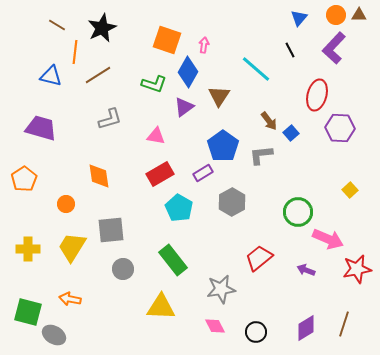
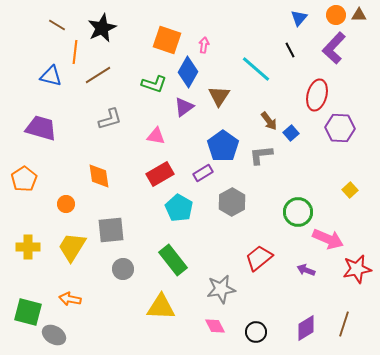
yellow cross at (28, 249): moved 2 px up
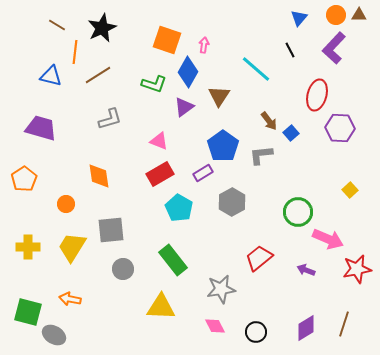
pink triangle at (156, 136): moved 3 px right, 5 px down; rotated 12 degrees clockwise
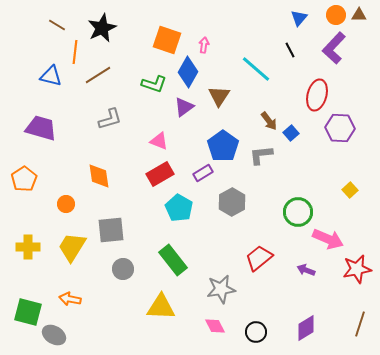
brown line at (344, 324): moved 16 px right
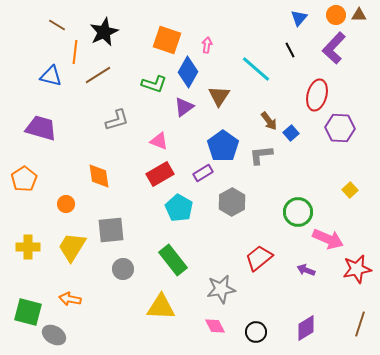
black star at (102, 28): moved 2 px right, 4 px down
pink arrow at (204, 45): moved 3 px right
gray L-shape at (110, 119): moved 7 px right, 1 px down
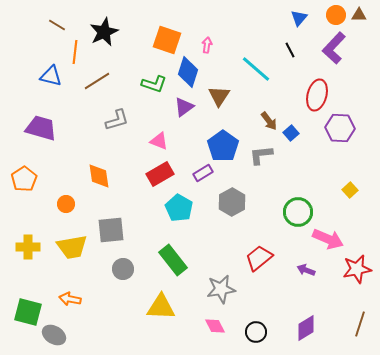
blue diamond at (188, 72): rotated 12 degrees counterclockwise
brown line at (98, 75): moved 1 px left, 6 px down
yellow trapezoid at (72, 247): rotated 132 degrees counterclockwise
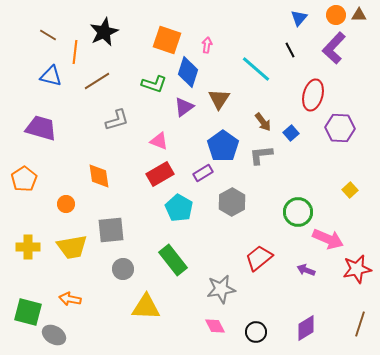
brown line at (57, 25): moved 9 px left, 10 px down
red ellipse at (317, 95): moved 4 px left
brown triangle at (219, 96): moved 3 px down
brown arrow at (269, 121): moved 6 px left, 1 px down
yellow triangle at (161, 307): moved 15 px left
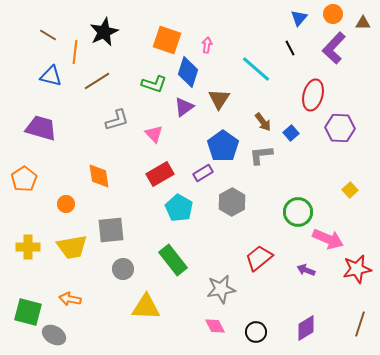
orange circle at (336, 15): moved 3 px left, 1 px up
brown triangle at (359, 15): moved 4 px right, 8 px down
black line at (290, 50): moved 2 px up
pink triangle at (159, 141): moved 5 px left, 7 px up; rotated 24 degrees clockwise
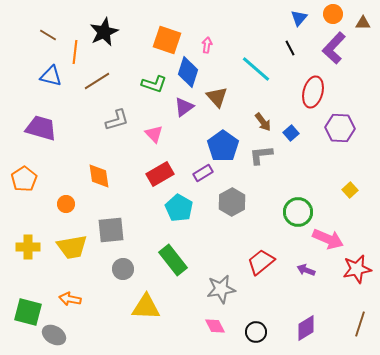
red ellipse at (313, 95): moved 3 px up
brown triangle at (219, 99): moved 2 px left, 2 px up; rotated 15 degrees counterclockwise
red trapezoid at (259, 258): moved 2 px right, 4 px down
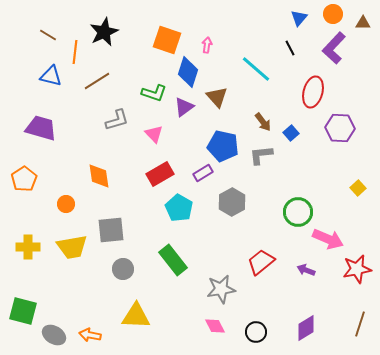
green L-shape at (154, 84): moved 9 px down
blue pentagon at (223, 146): rotated 24 degrees counterclockwise
yellow square at (350, 190): moved 8 px right, 2 px up
orange arrow at (70, 299): moved 20 px right, 36 px down
yellow triangle at (146, 307): moved 10 px left, 9 px down
green square at (28, 312): moved 5 px left, 1 px up
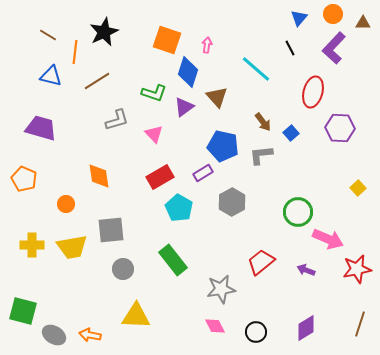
red rectangle at (160, 174): moved 3 px down
orange pentagon at (24, 179): rotated 15 degrees counterclockwise
yellow cross at (28, 247): moved 4 px right, 2 px up
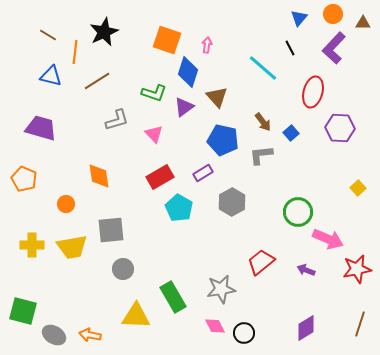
cyan line at (256, 69): moved 7 px right, 1 px up
blue pentagon at (223, 146): moved 6 px up
green rectangle at (173, 260): moved 37 px down; rotated 8 degrees clockwise
black circle at (256, 332): moved 12 px left, 1 px down
